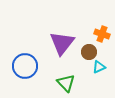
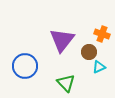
purple triangle: moved 3 px up
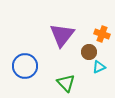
purple triangle: moved 5 px up
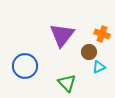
green triangle: moved 1 px right
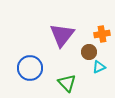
orange cross: rotated 28 degrees counterclockwise
blue circle: moved 5 px right, 2 px down
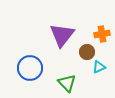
brown circle: moved 2 px left
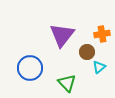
cyan triangle: rotated 16 degrees counterclockwise
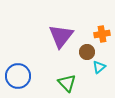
purple triangle: moved 1 px left, 1 px down
blue circle: moved 12 px left, 8 px down
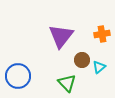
brown circle: moved 5 px left, 8 px down
